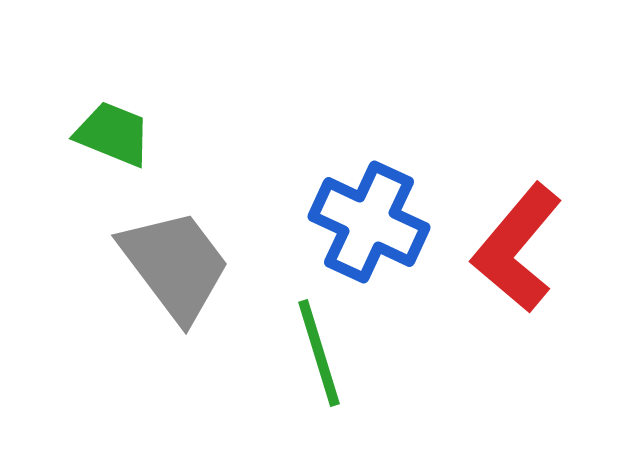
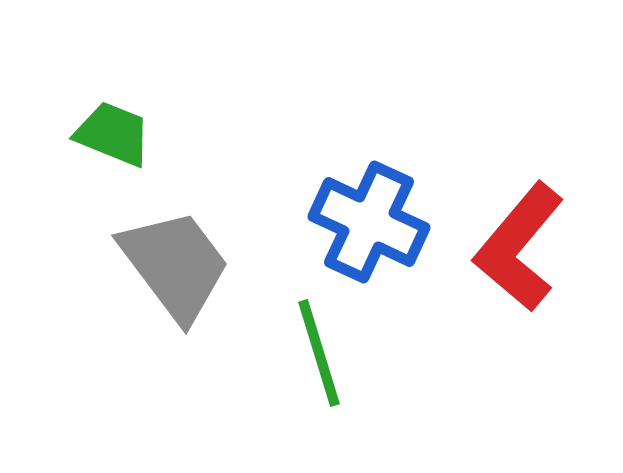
red L-shape: moved 2 px right, 1 px up
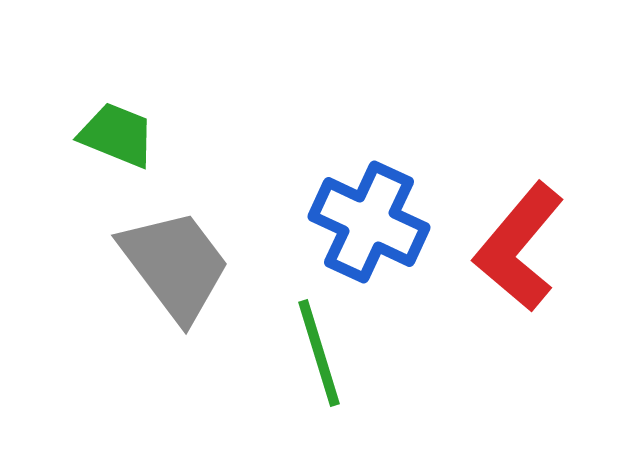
green trapezoid: moved 4 px right, 1 px down
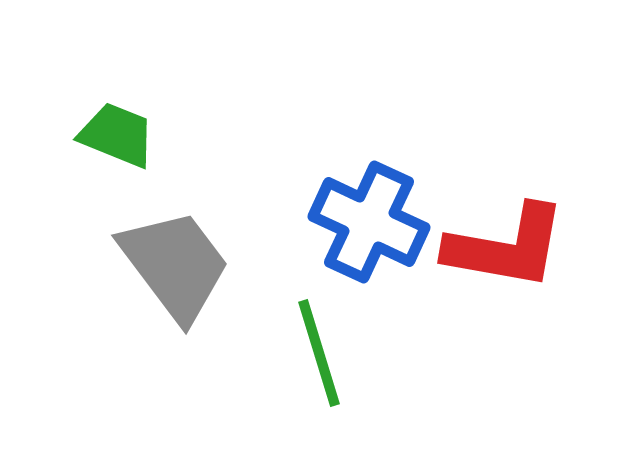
red L-shape: moved 13 px left; rotated 120 degrees counterclockwise
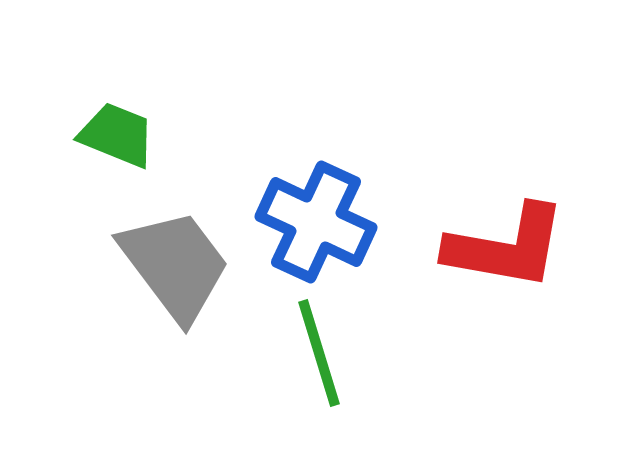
blue cross: moved 53 px left
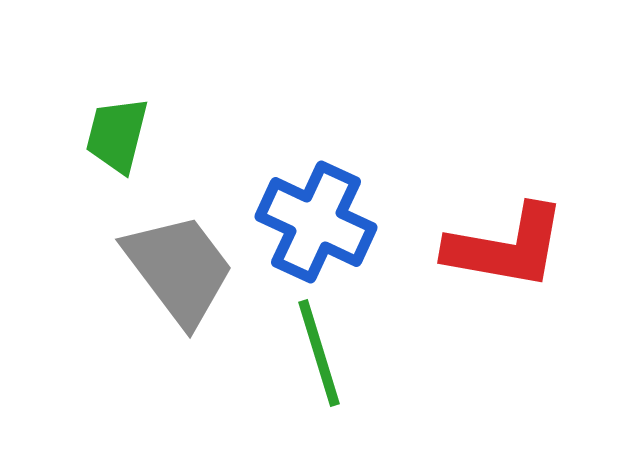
green trapezoid: rotated 98 degrees counterclockwise
gray trapezoid: moved 4 px right, 4 px down
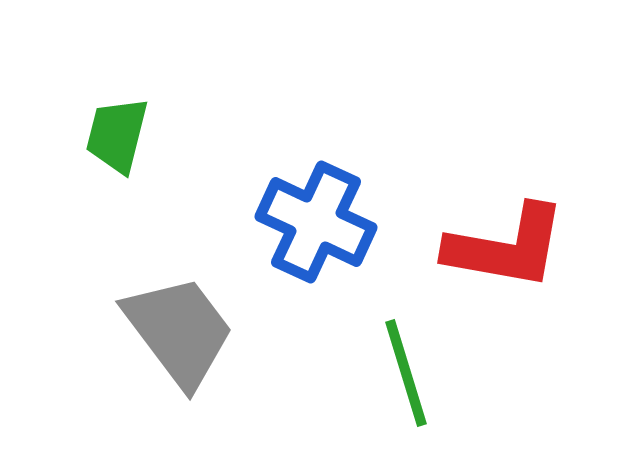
gray trapezoid: moved 62 px down
green line: moved 87 px right, 20 px down
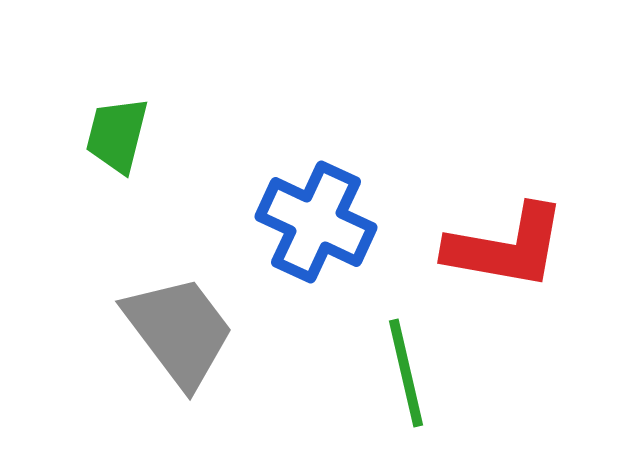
green line: rotated 4 degrees clockwise
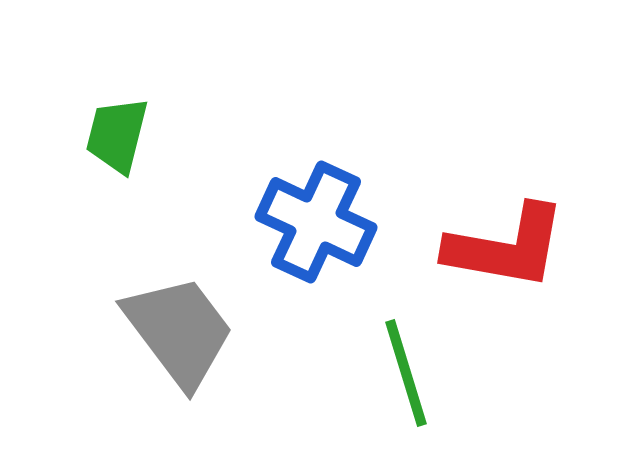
green line: rotated 4 degrees counterclockwise
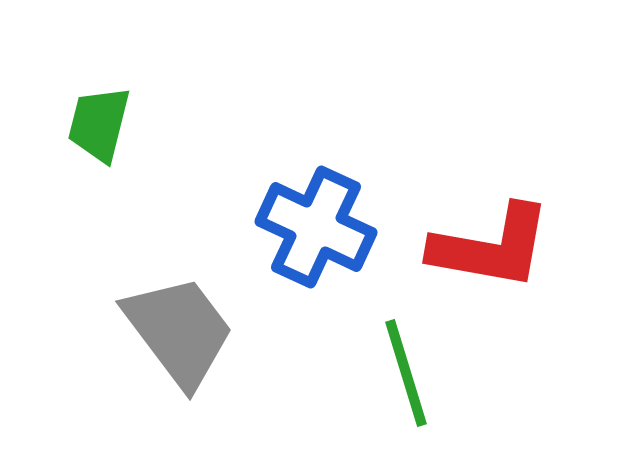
green trapezoid: moved 18 px left, 11 px up
blue cross: moved 5 px down
red L-shape: moved 15 px left
